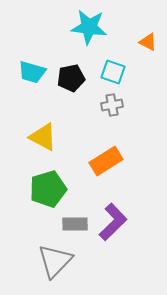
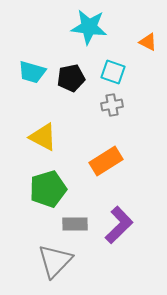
purple L-shape: moved 6 px right, 3 px down
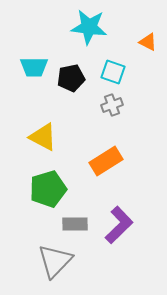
cyan trapezoid: moved 2 px right, 5 px up; rotated 16 degrees counterclockwise
gray cross: rotated 10 degrees counterclockwise
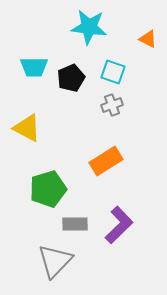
orange triangle: moved 3 px up
black pentagon: rotated 12 degrees counterclockwise
yellow triangle: moved 16 px left, 9 px up
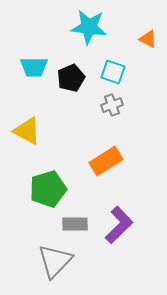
yellow triangle: moved 3 px down
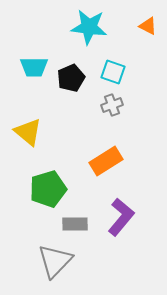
orange triangle: moved 13 px up
yellow triangle: moved 1 px right, 1 px down; rotated 12 degrees clockwise
purple L-shape: moved 2 px right, 8 px up; rotated 6 degrees counterclockwise
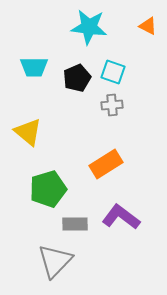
black pentagon: moved 6 px right
gray cross: rotated 15 degrees clockwise
orange rectangle: moved 3 px down
purple L-shape: rotated 93 degrees counterclockwise
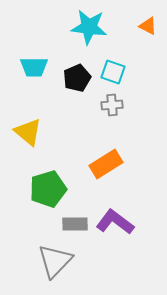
purple L-shape: moved 6 px left, 5 px down
